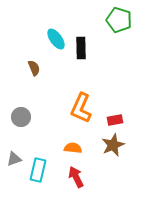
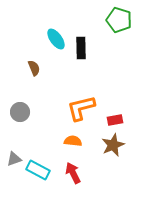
orange L-shape: rotated 52 degrees clockwise
gray circle: moved 1 px left, 5 px up
orange semicircle: moved 7 px up
cyan rectangle: rotated 75 degrees counterclockwise
red arrow: moved 3 px left, 4 px up
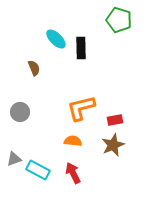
cyan ellipse: rotated 10 degrees counterclockwise
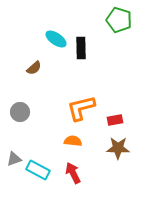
cyan ellipse: rotated 10 degrees counterclockwise
brown semicircle: rotated 70 degrees clockwise
brown star: moved 5 px right, 3 px down; rotated 25 degrees clockwise
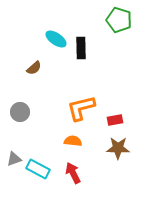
cyan rectangle: moved 1 px up
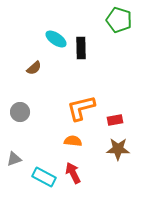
brown star: moved 1 px down
cyan rectangle: moved 6 px right, 8 px down
